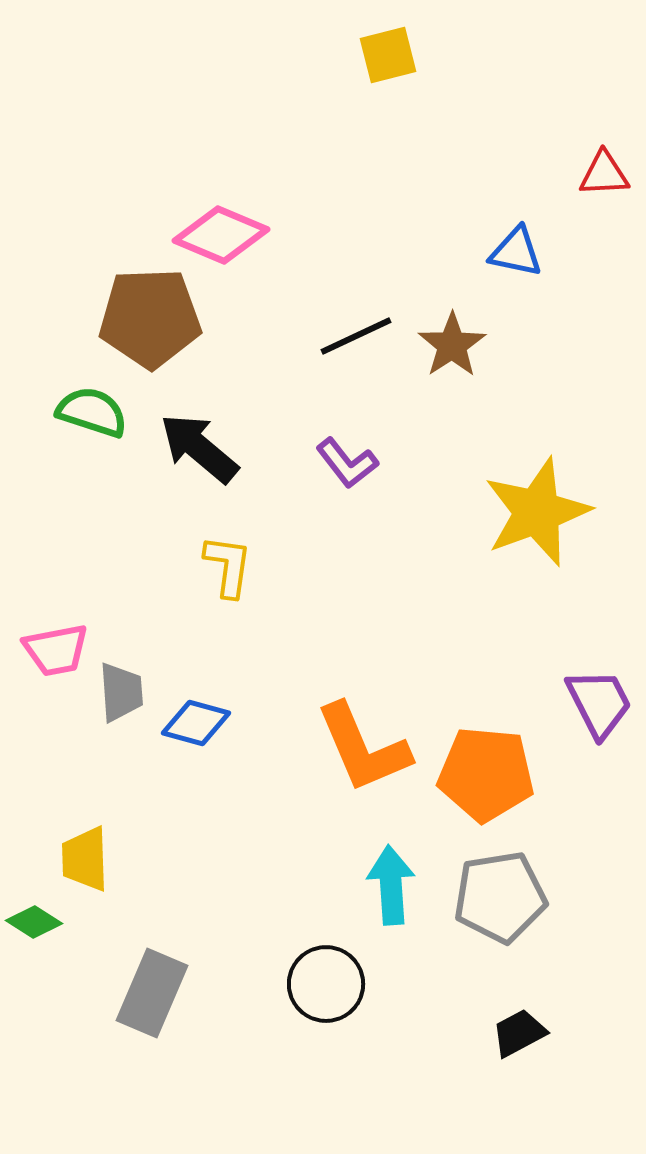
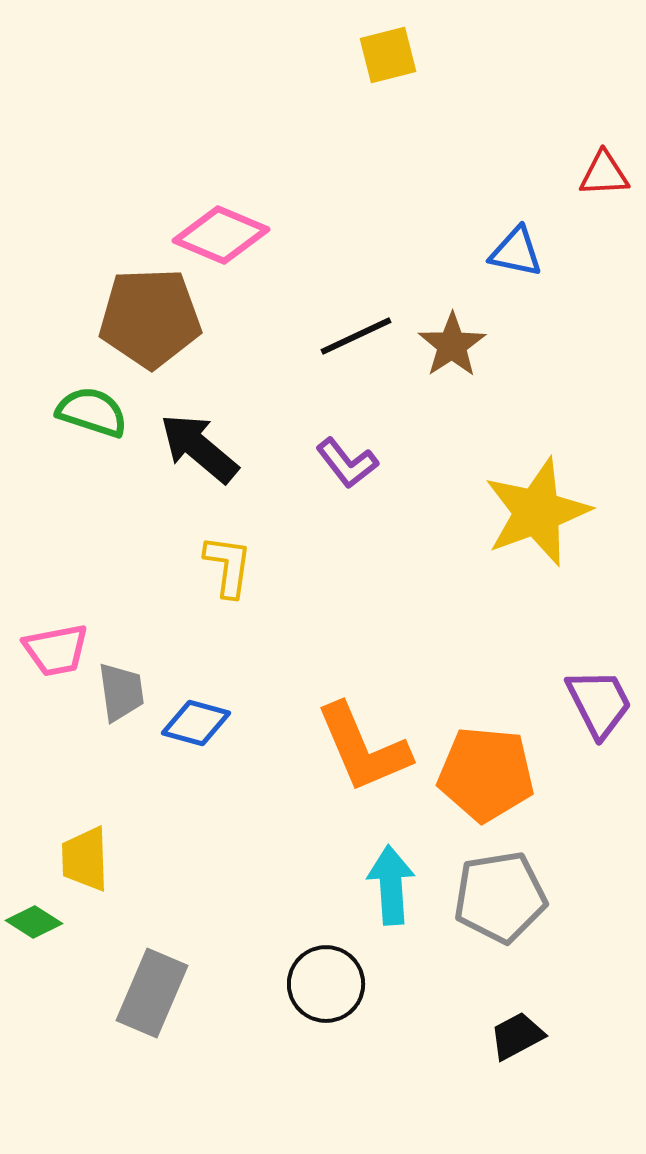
gray trapezoid: rotated 4 degrees counterclockwise
black trapezoid: moved 2 px left, 3 px down
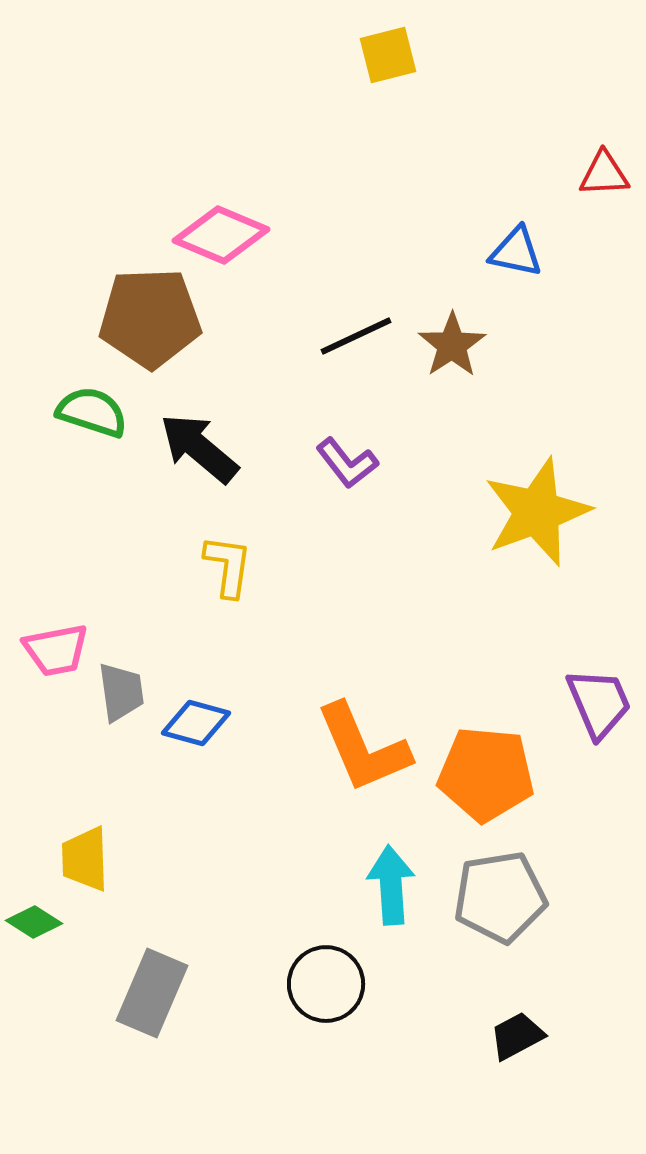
purple trapezoid: rotated 4 degrees clockwise
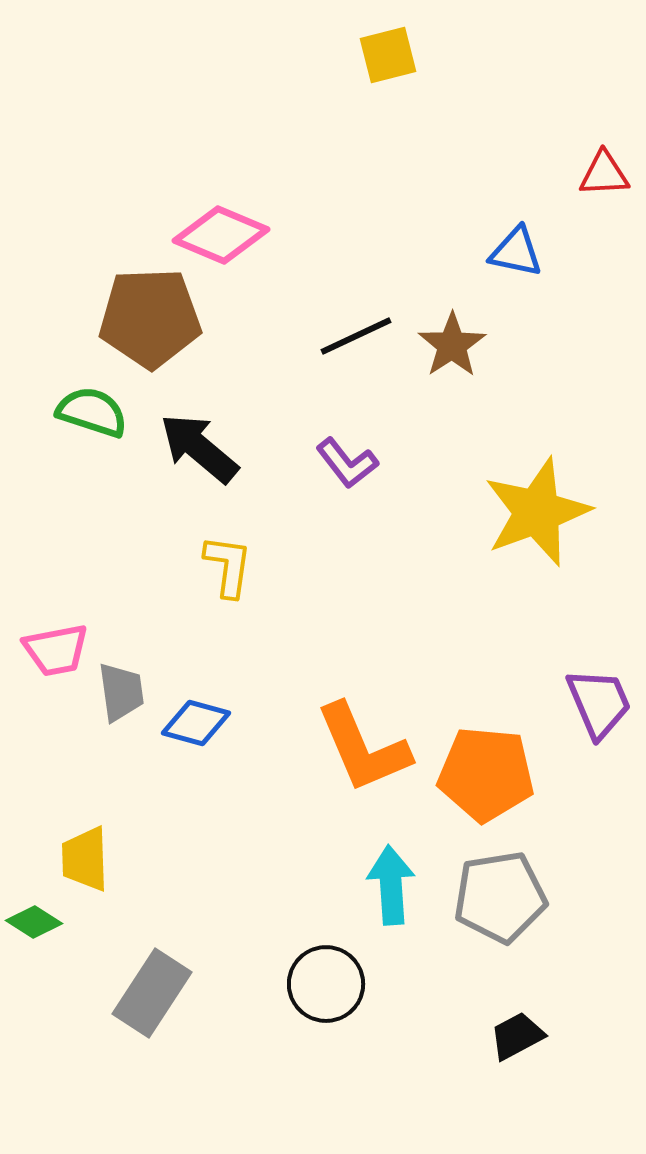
gray rectangle: rotated 10 degrees clockwise
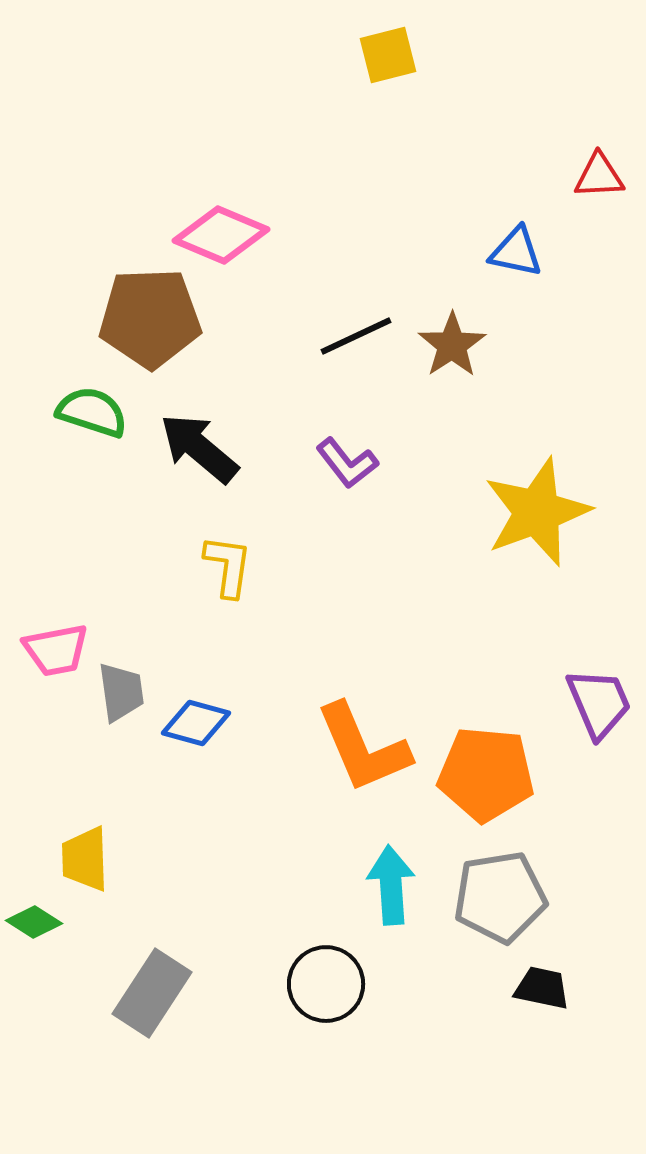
red triangle: moved 5 px left, 2 px down
black trapezoid: moved 25 px right, 48 px up; rotated 40 degrees clockwise
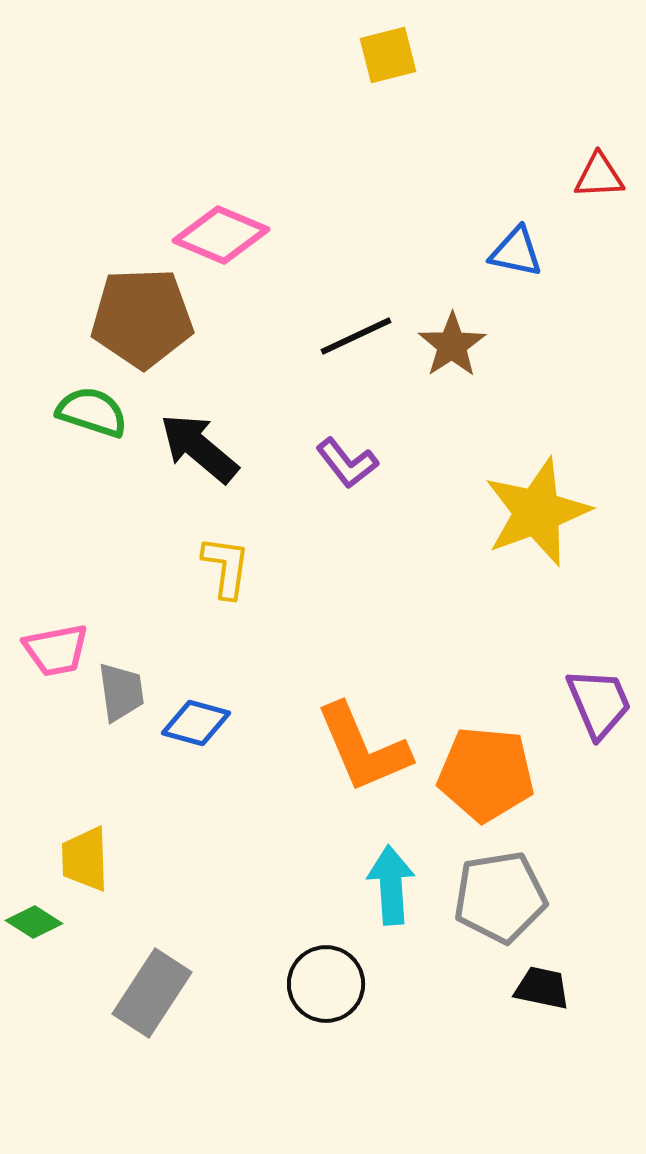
brown pentagon: moved 8 px left
yellow L-shape: moved 2 px left, 1 px down
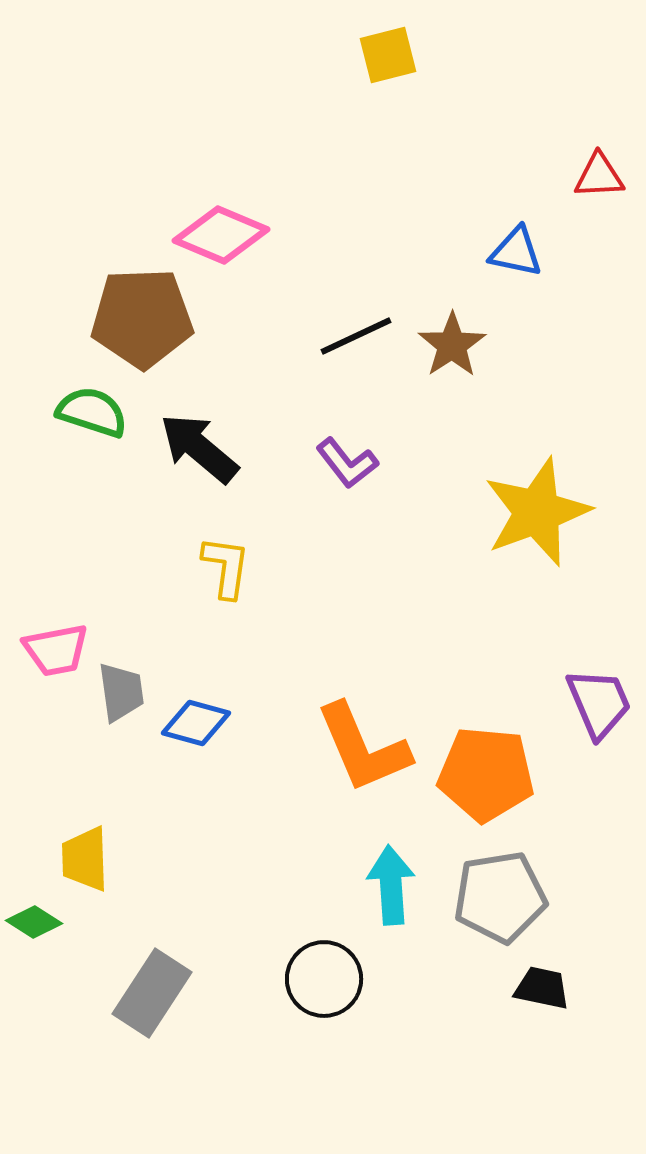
black circle: moved 2 px left, 5 px up
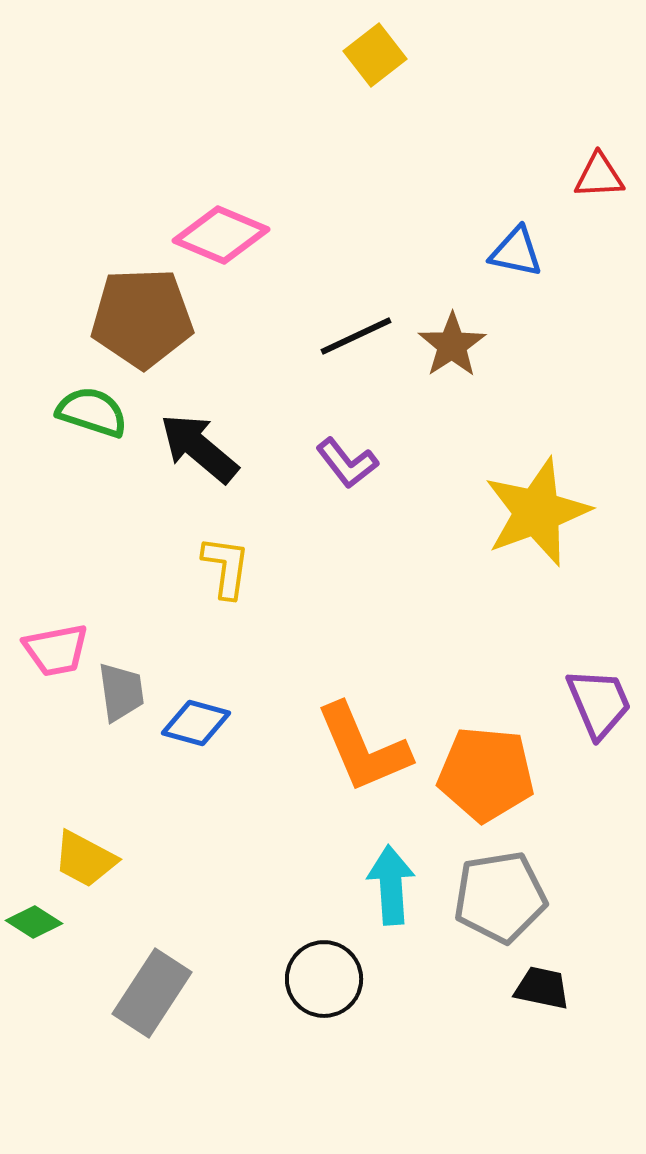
yellow square: moved 13 px left; rotated 24 degrees counterclockwise
yellow trapezoid: rotated 60 degrees counterclockwise
